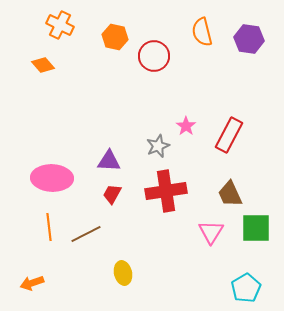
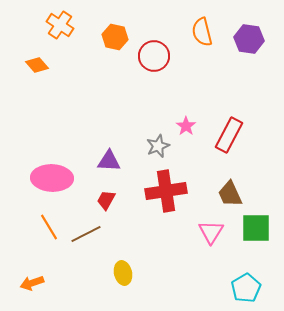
orange cross: rotated 8 degrees clockwise
orange diamond: moved 6 px left
red trapezoid: moved 6 px left, 6 px down
orange line: rotated 24 degrees counterclockwise
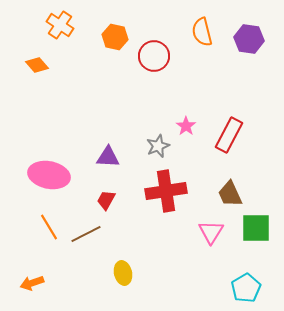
purple triangle: moved 1 px left, 4 px up
pink ellipse: moved 3 px left, 3 px up; rotated 9 degrees clockwise
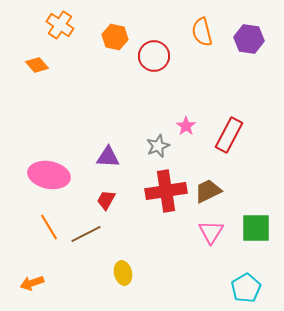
brown trapezoid: moved 22 px left, 3 px up; rotated 88 degrees clockwise
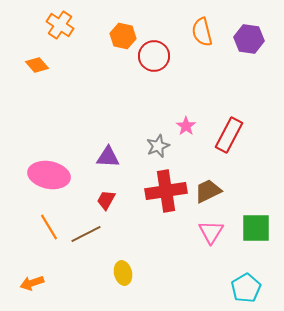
orange hexagon: moved 8 px right, 1 px up
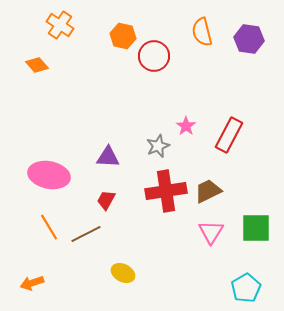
yellow ellipse: rotated 50 degrees counterclockwise
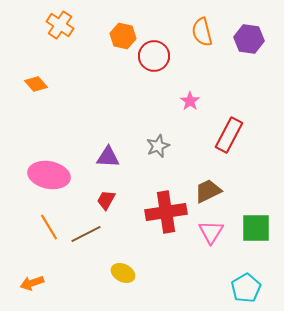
orange diamond: moved 1 px left, 19 px down
pink star: moved 4 px right, 25 px up
red cross: moved 21 px down
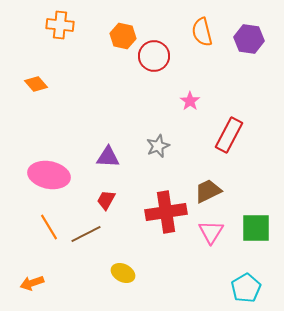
orange cross: rotated 28 degrees counterclockwise
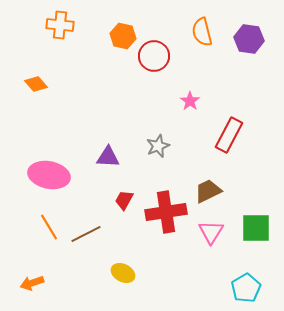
red trapezoid: moved 18 px right
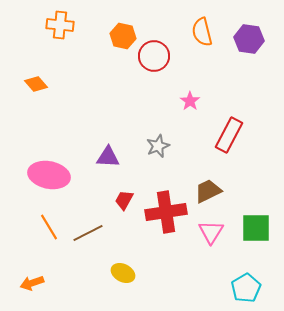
brown line: moved 2 px right, 1 px up
